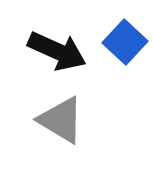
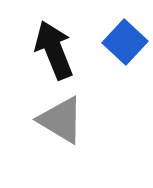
black arrow: moved 3 px left, 1 px up; rotated 136 degrees counterclockwise
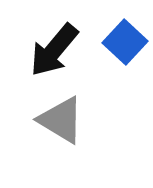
black arrow: rotated 118 degrees counterclockwise
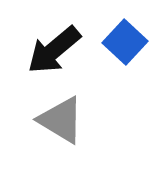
black arrow: rotated 10 degrees clockwise
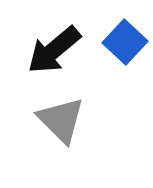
gray triangle: rotated 14 degrees clockwise
